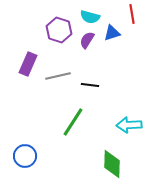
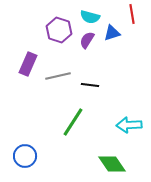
green diamond: rotated 36 degrees counterclockwise
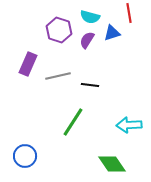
red line: moved 3 px left, 1 px up
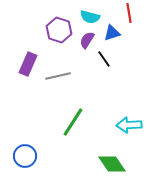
black line: moved 14 px right, 26 px up; rotated 48 degrees clockwise
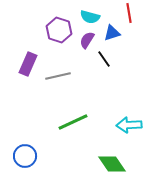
green line: rotated 32 degrees clockwise
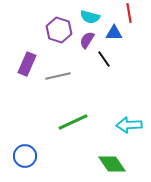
blue triangle: moved 2 px right; rotated 18 degrees clockwise
purple rectangle: moved 1 px left
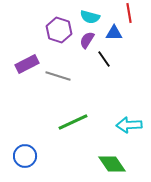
purple rectangle: rotated 40 degrees clockwise
gray line: rotated 30 degrees clockwise
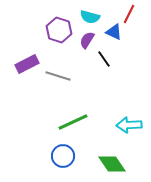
red line: moved 1 px down; rotated 36 degrees clockwise
blue triangle: moved 1 px up; rotated 24 degrees clockwise
blue circle: moved 38 px right
